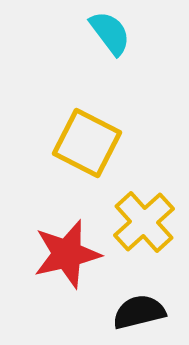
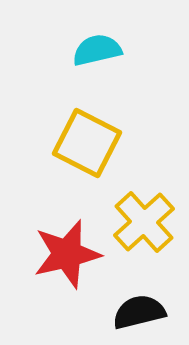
cyan semicircle: moved 13 px left, 17 px down; rotated 66 degrees counterclockwise
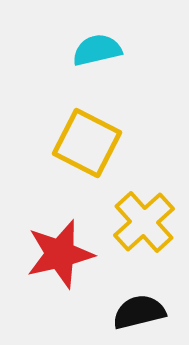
red star: moved 7 px left
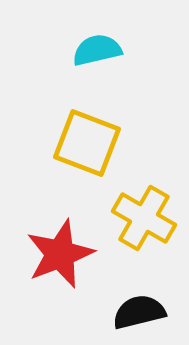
yellow square: rotated 6 degrees counterclockwise
yellow cross: moved 4 px up; rotated 18 degrees counterclockwise
red star: rotated 8 degrees counterclockwise
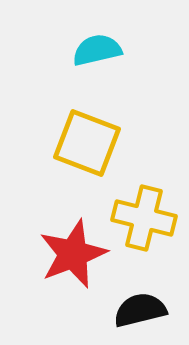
yellow cross: rotated 16 degrees counterclockwise
red star: moved 13 px right
black semicircle: moved 1 px right, 2 px up
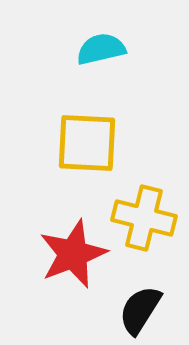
cyan semicircle: moved 4 px right, 1 px up
yellow square: rotated 18 degrees counterclockwise
black semicircle: rotated 44 degrees counterclockwise
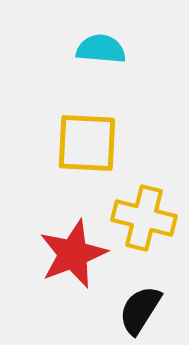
cyan semicircle: rotated 18 degrees clockwise
